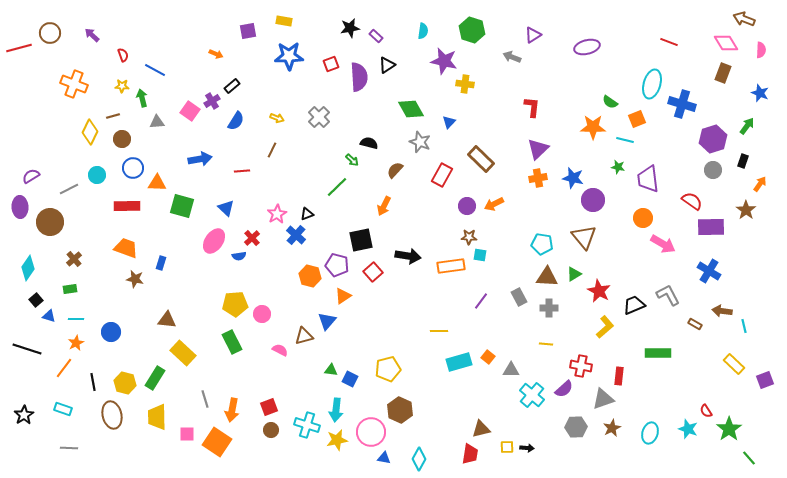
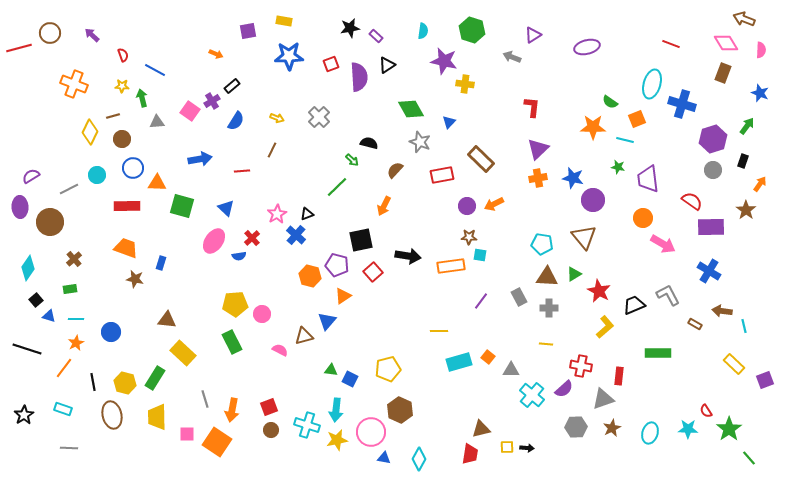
red line at (669, 42): moved 2 px right, 2 px down
red rectangle at (442, 175): rotated 50 degrees clockwise
cyan star at (688, 429): rotated 18 degrees counterclockwise
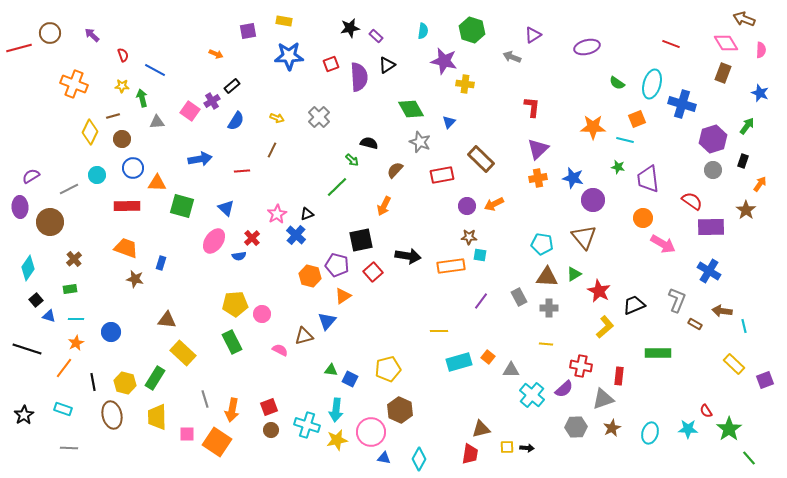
green semicircle at (610, 102): moved 7 px right, 19 px up
gray L-shape at (668, 295): moved 9 px right, 5 px down; rotated 50 degrees clockwise
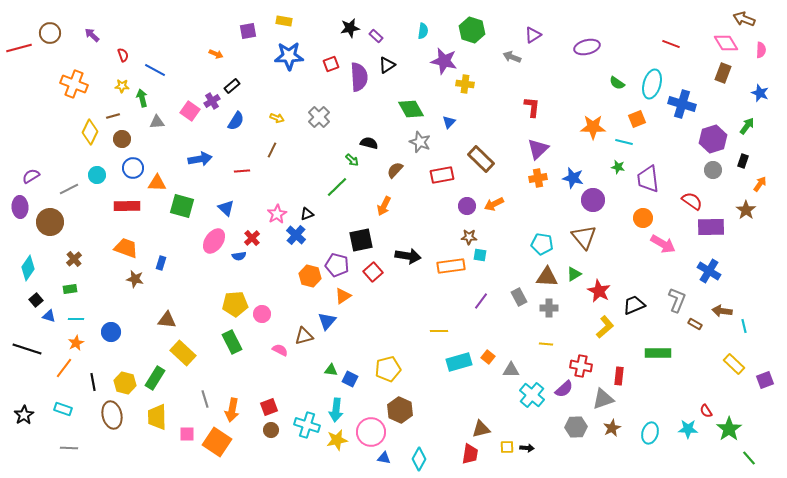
cyan line at (625, 140): moved 1 px left, 2 px down
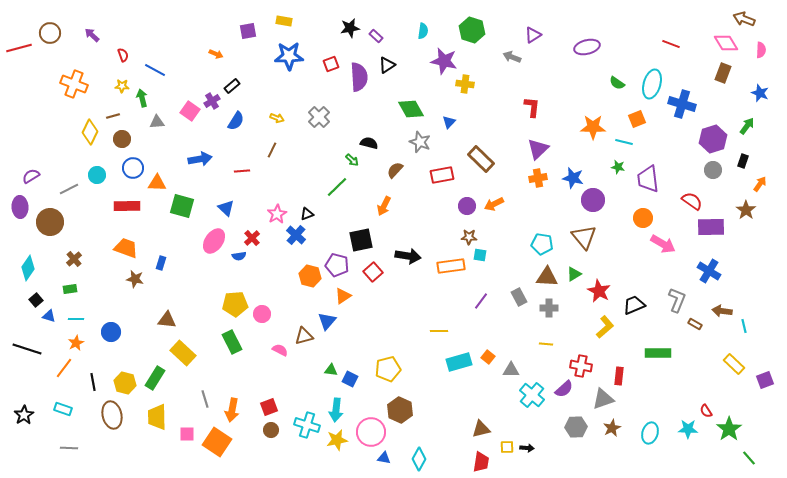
red trapezoid at (470, 454): moved 11 px right, 8 px down
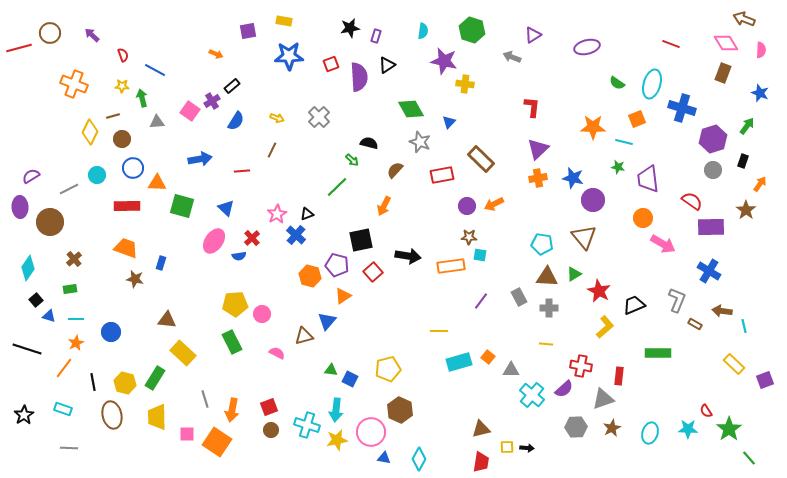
purple rectangle at (376, 36): rotated 64 degrees clockwise
blue cross at (682, 104): moved 4 px down
pink semicircle at (280, 350): moved 3 px left, 3 px down
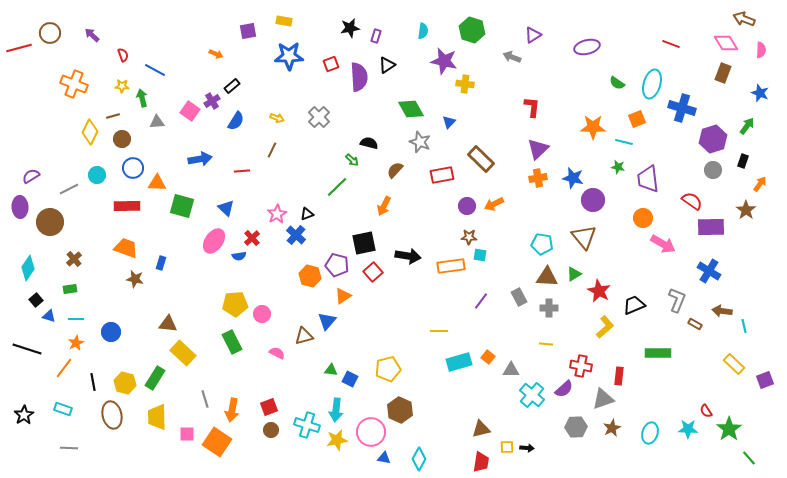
black square at (361, 240): moved 3 px right, 3 px down
brown triangle at (167, 320): moved 1 px right, 4 px down
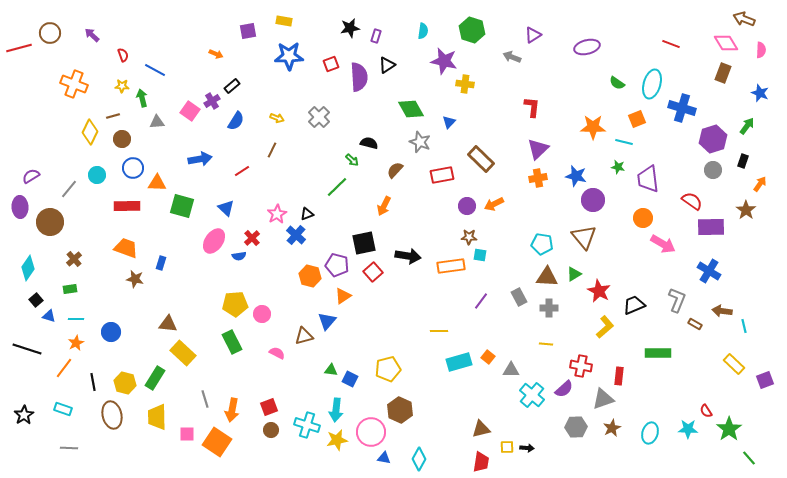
red line at (242, 171): rotated 28 degrees counterclockwise
blue star at (573, 178): moved 3 px right, 2 px up
gray line at (69, 189): rotated 24 degrees counterclockwise
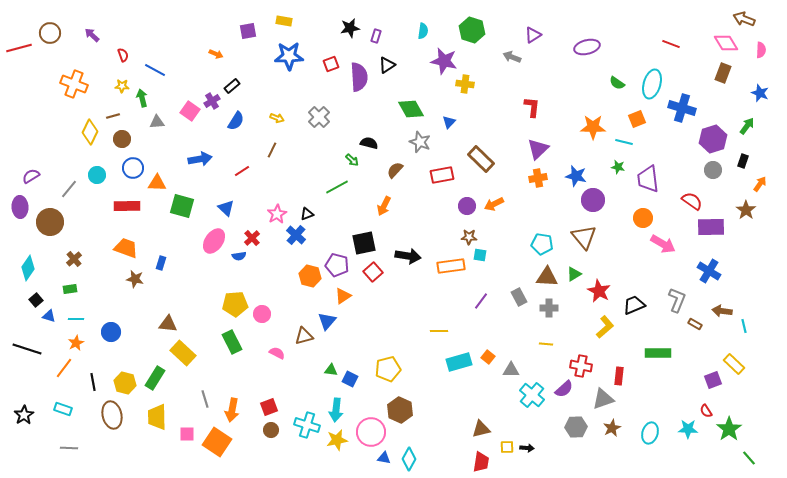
green line at (337, 187): rotated 15 degrees clockwise
purple square at (765, 380): moved 52 px left
cyan diamond at (419, 459): moved 10 px left
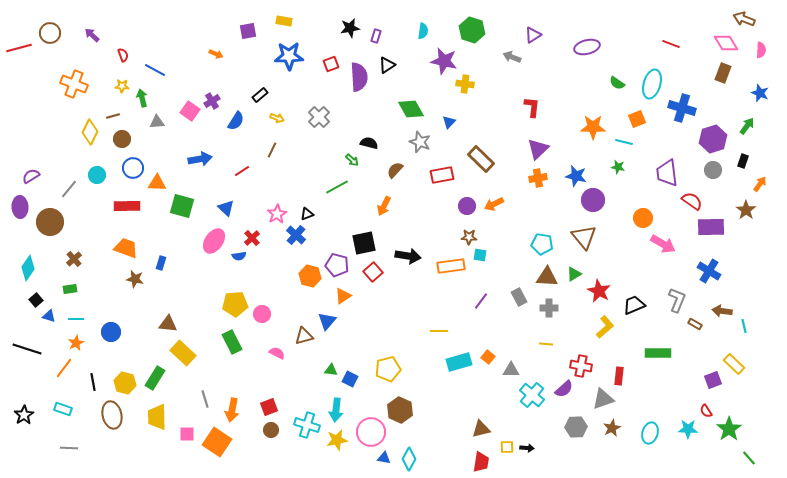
black rectangle at (232, 86): moved 28 px right, 9 px down
purple trapezoid at (648, 179): moved 19 px right, 6 px up
